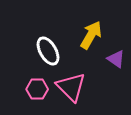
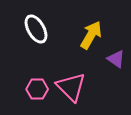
white ellipse: moved 12 px left, 22 px up
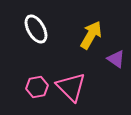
pink hexagon: moved 2 px up; rotated 10 degrees counterclockwise
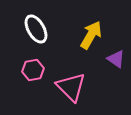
pink hexagon: moved 4 px left, 17 px up
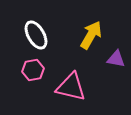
white ellipse: moved 6 px down
purple triangle: rotated 24 degrees counterclockwise
pink triangle: rotated 32 degrees counterclockwise
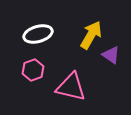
white ellipse: moved 2 px right, 1 px up; rotated 76 degrees counterclockwise
purple triangle: moved 5 px left, 4 px up; rotated 24 degrees clockwise
pink hexagon: rotated 10 degrees counterclockwise
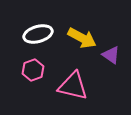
yellow arrow: moved 9 px left, 3 px down; rotated 88 degrees clockwise
pink triangle: moved 2 px right, 1 px up
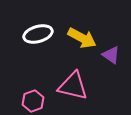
pink hexagon: moved 31 px down
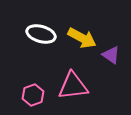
white ellipse: moved 3 px right; rotated 32 degrees clockwise
pink triangle: rotated 20 degrees counterclockwise
pink hexagon: moved 6 px up
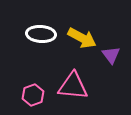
white ellipse: rotated 12 degrees counterclockwise
purple triangle: rotated 18 degrees clockwise
pink triangle: rotated 12 degrees clockwise
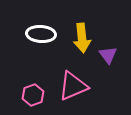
yellow arrow: rotated 56 degrees clockwise
purple triangle: moved 3 px left
pink triangle: rotated 28 degrees counterclockwise
